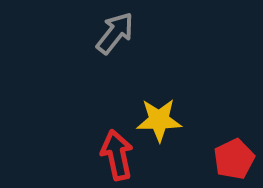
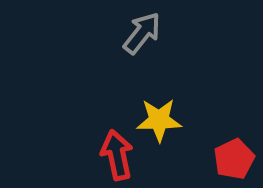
gray arrow: moved 27 px right
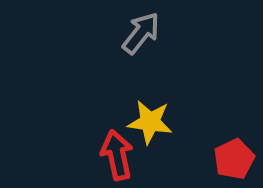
gray arrow: moved 1 px left
yellow star: moved 9 px left, 2 px down; rotated 9 degrees clockwise
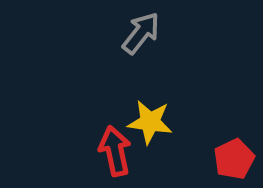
red arrow: moved 2 px left, 4 px up
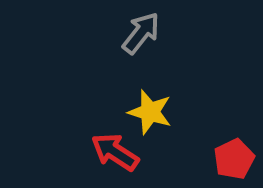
yellow star: moved 10 px up; rotated 9 degrees clockwise
red arrow: moved 1 px down; rotated 45 degrees counterclockwise
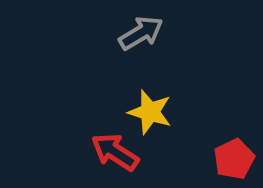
gray arrow: rotated 21 degrees clockwise
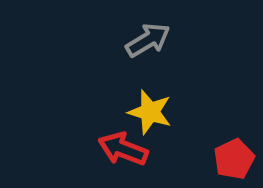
gray arrow: moved 7 px right, 7 px down
red arrow: moved 8 px right, 3 px up; rotated 12 degrees counterclockwise
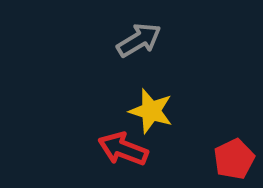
gray arrow: moved 9 px left
yellow star: moved 1 px right, 1 px up
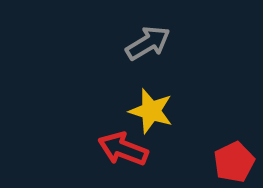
gray arrow: moved 9 px right, 3 px down
red pentagon: moved 3 px down
